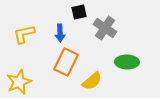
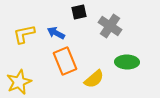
gray cross: moved 5 px right, 2 px up
blue arrow: moved 4 px left; rotated 120 degrees clockwise
orange rectangle: moved 1 px left, 1 px up; rotated 48 degrees counterclockwise
yellow semicircle: moved 2 px right, 2 px up
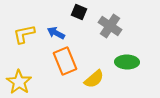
black square: rotated 35 degrees clockwise
yellow star: rotated 15 degrees counterclockwise
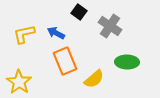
black square: rotated 14 degrees clockwise
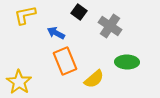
yellow L-shape: moved 1 px right, 19 px up
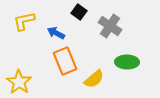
yellow L-shape: moved 1 px left, 6 px down
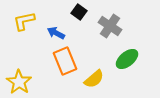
green ellipse: moved 3 px up; rotated 40 degrees counterclockwise
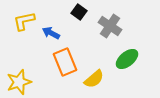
blue arrow: moved 5 px left
orange rectangle: moved 1 px down
yellow star: rotated 20 degrees clockwise
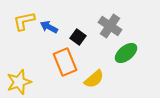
black square: moved 1 px left, 25 px down
blue arrow: moved 2 px left, 6 px up
green ellipse: moved 1 px left, 6 px up
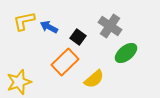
orange rectangle: rotated 68 degrees clockwise
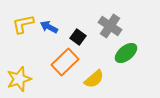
yellow L-shape: moved 1 px left, 3 px down
yellow star: moved 3 px up
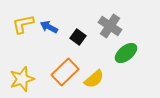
orange rectangle: moved 10 px down
yellow star: moved 3 px right
